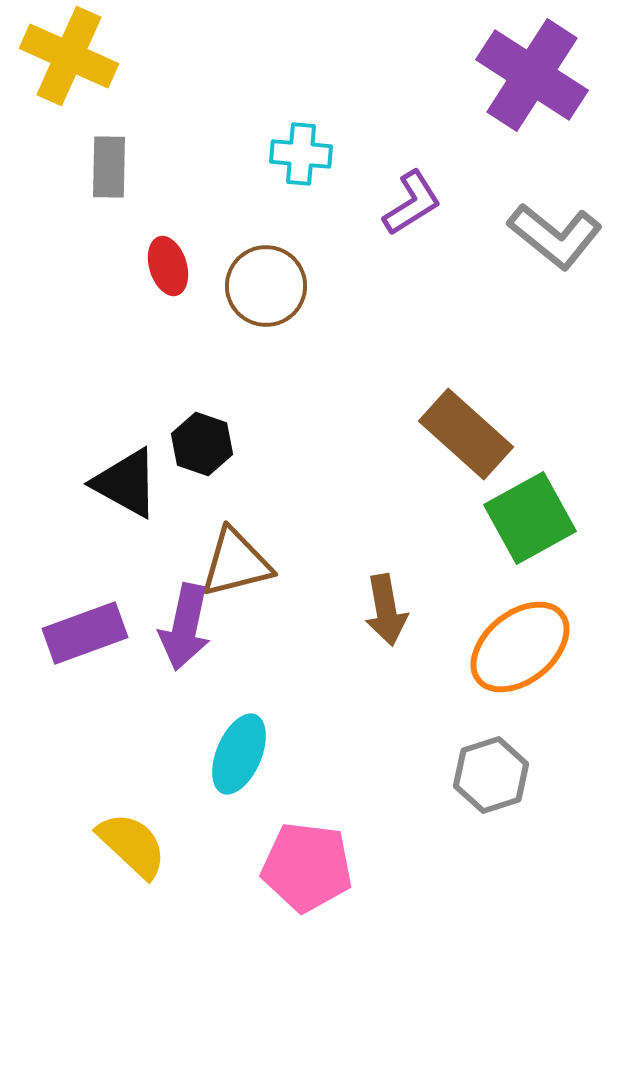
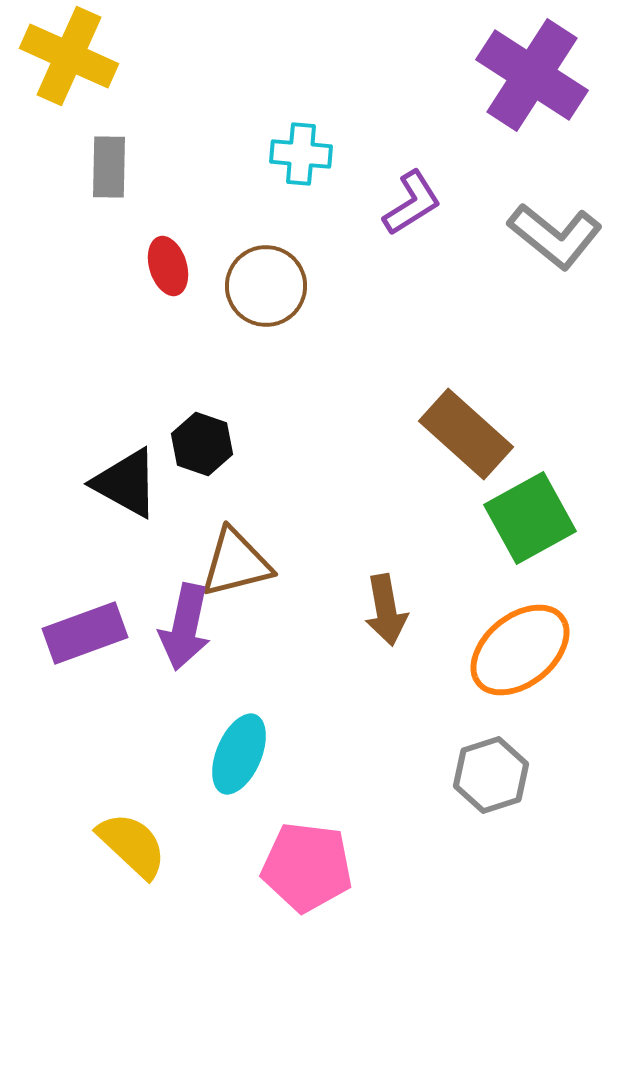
orange ellipse: moved 3 px down
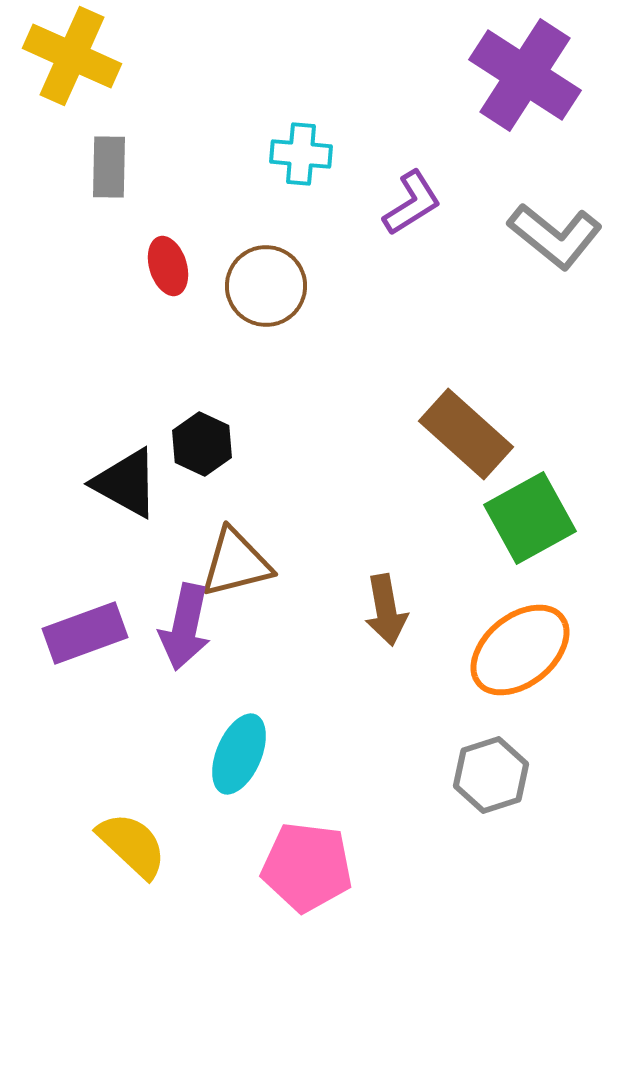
yellow cross: moved 3 px right
purple cross: moved 7 px left
black hexagon: rotated 6 degrees clockwise
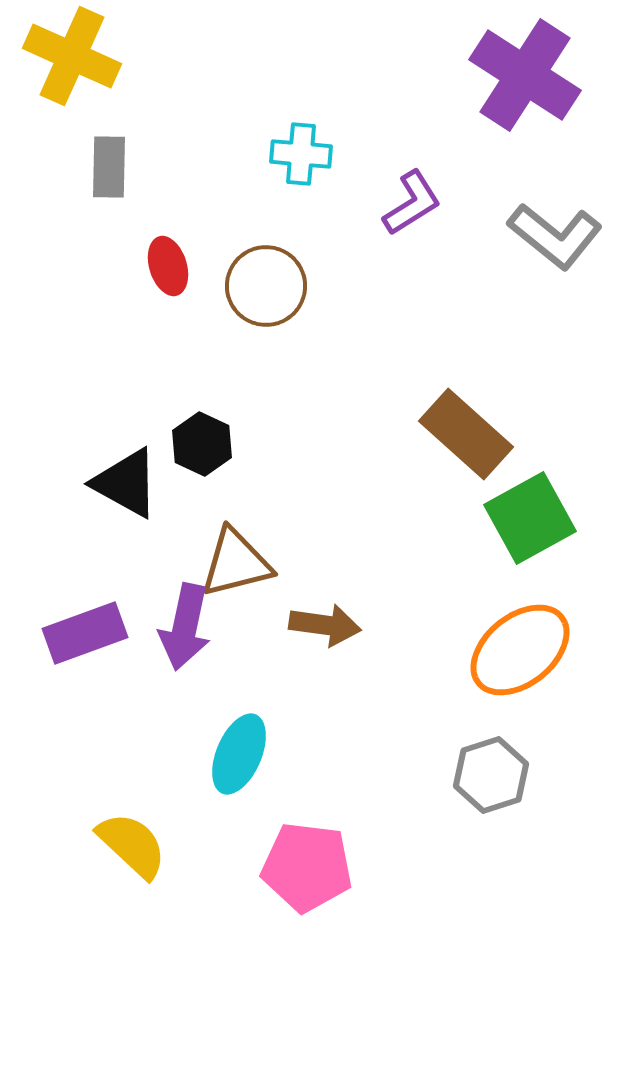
brown arrow: moved 61 px left, 15 px down; rotated 72 degrees counterclockwise
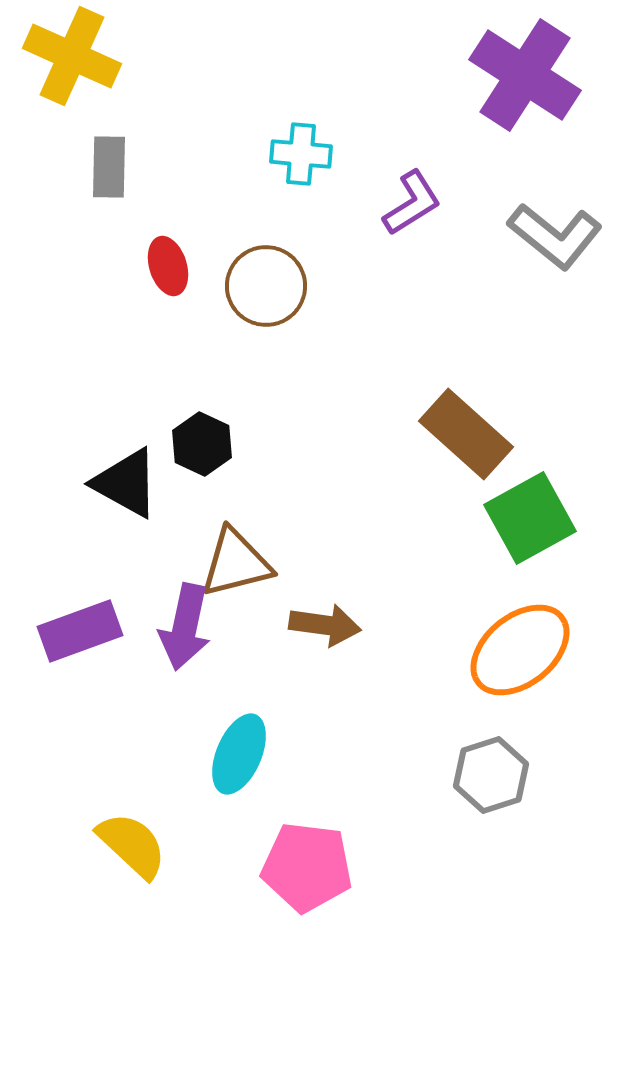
purple rectangle: moved 5 px left, 2 px up
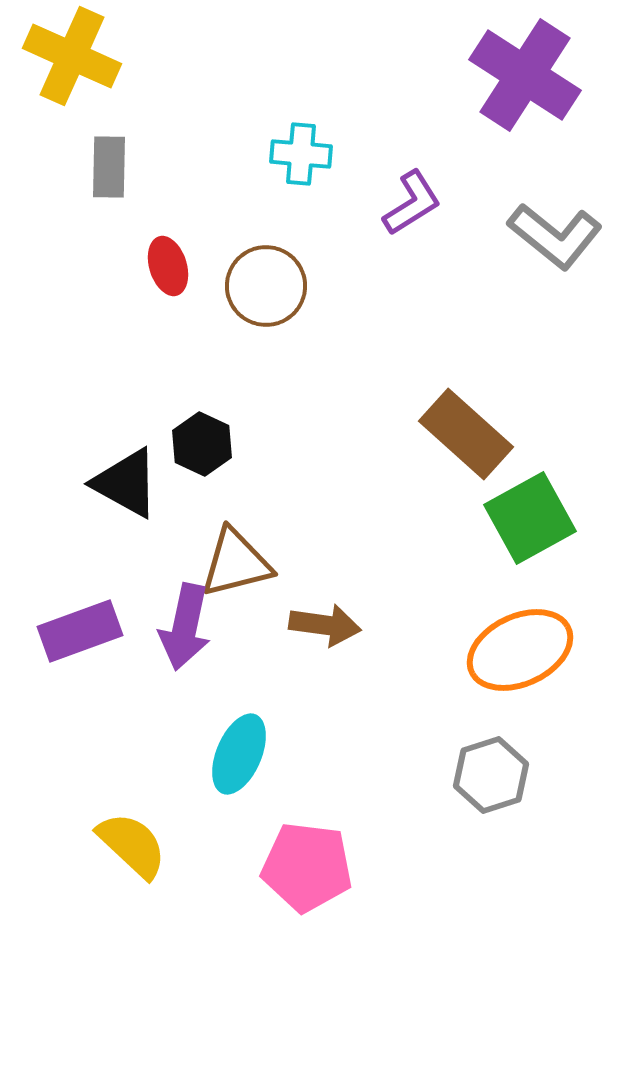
orange ellipse: rotated 14 degrees clockwise
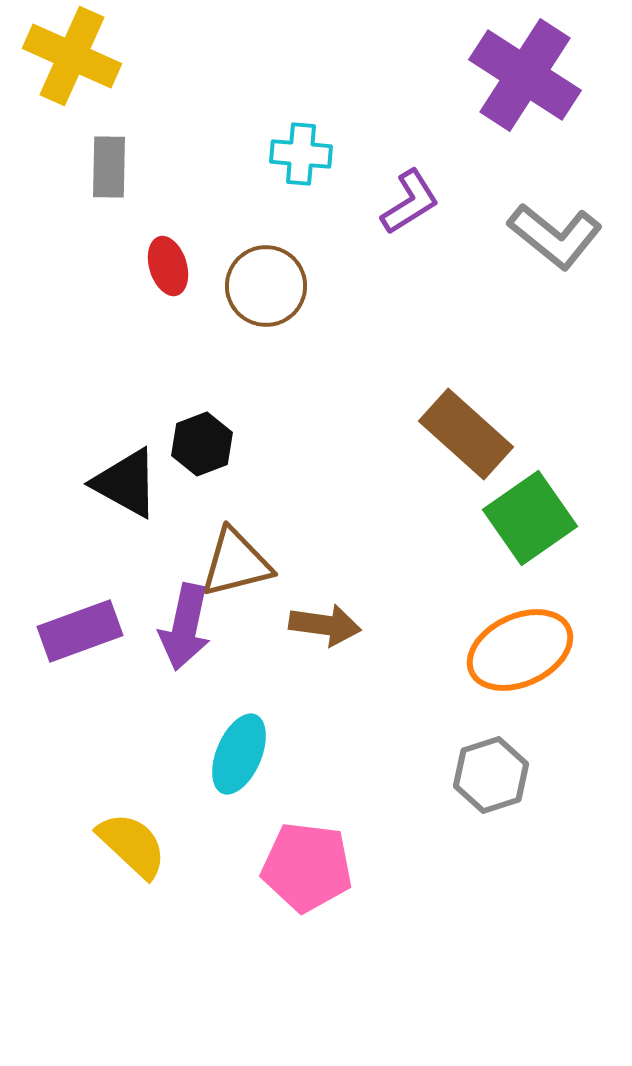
purple L-shape: moved 2 px left, 1 px up
black hexagon: rotated 14 degrees clockwise
green square: rotated 6 degrees counterclockwise
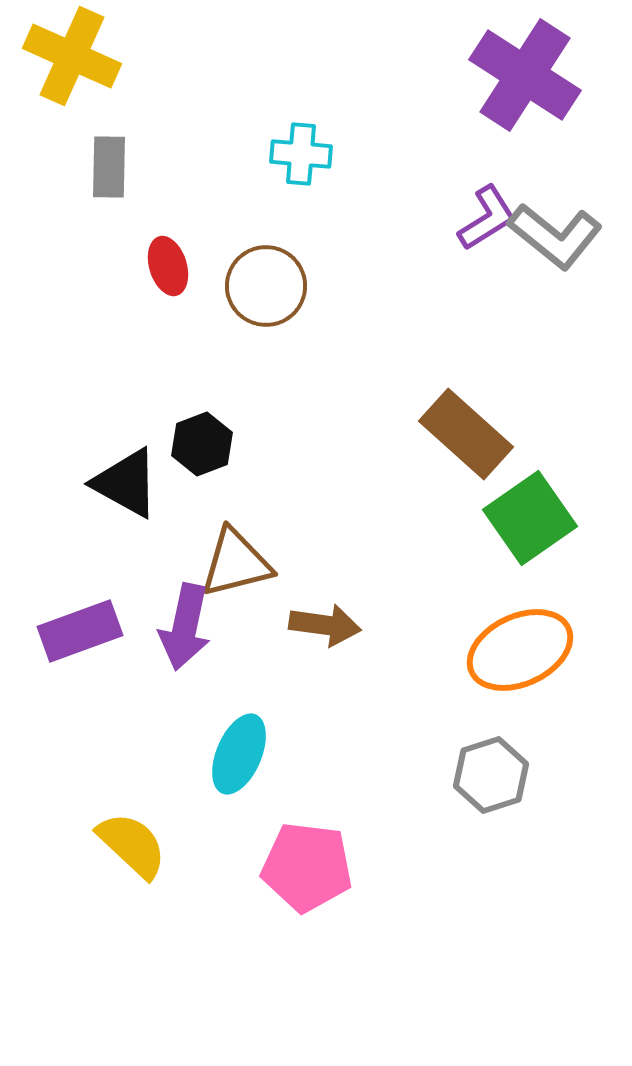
purple L-shape: moved 77 px right, 16 px down
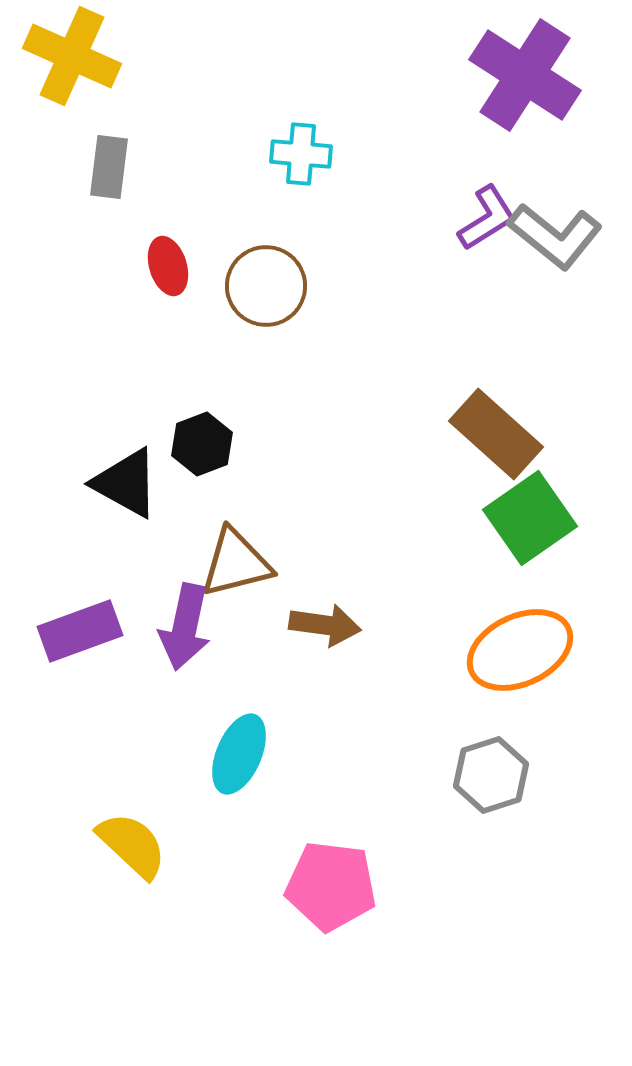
gray rectangle: rotated 6 degrees clockwise
brown rectangle: moved 30 px right
pink pentagon: moved 24 px right, 19 px down
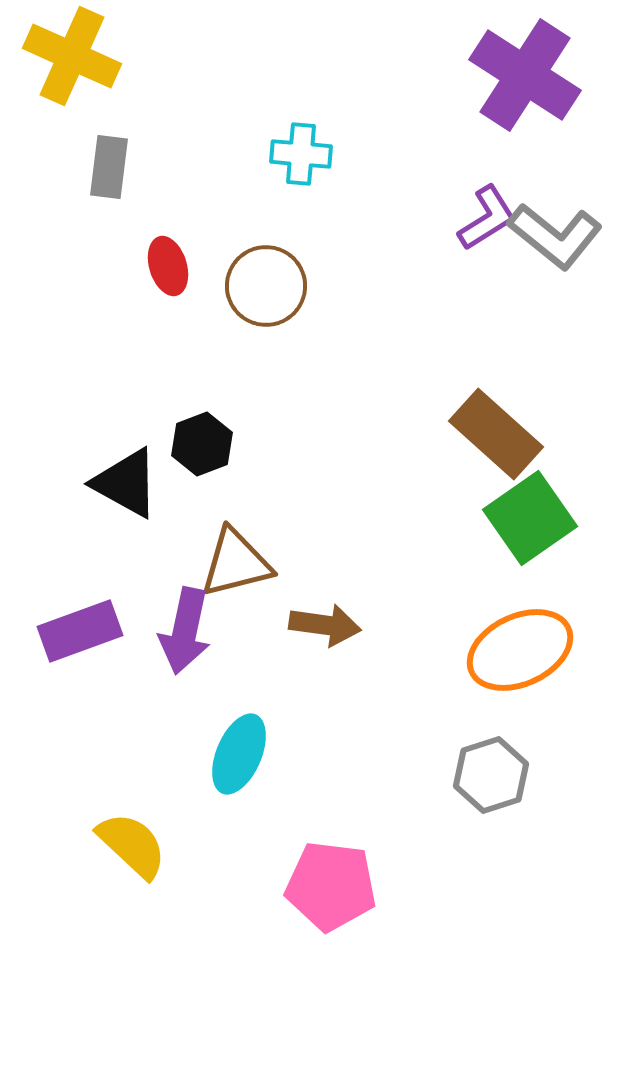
purple arrow: moved 4 px down
